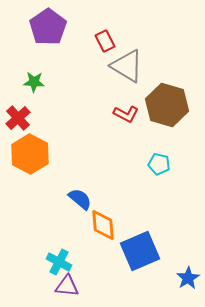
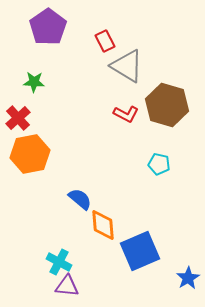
orange hexagon: rotated 21 degrees clockwise
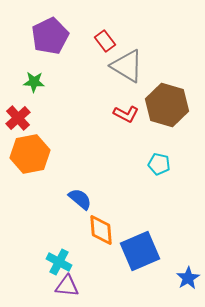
purple pentagon: moved 2 px right, 9 px down; rotated 9 degrees clockwise
red rectangle: rotated 10 degrees counterclockwise
orange diamond: moved 2 px left, 5 px down
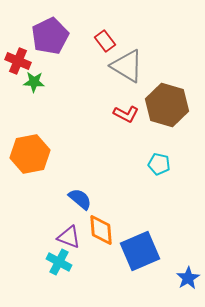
red cross: moved 57 px up; rotated 25 degrees counterclockwise
purple triangle: moved 2 px right, 49 px up; rotated 15 degrees clockwise
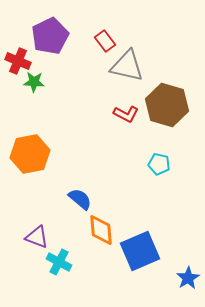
gray triangle: rotated 18 degrees counterclockwise
purple triangle: moved 32 px left
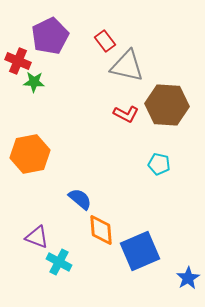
brown hexagon: rotated 12 degrees counterclockwise
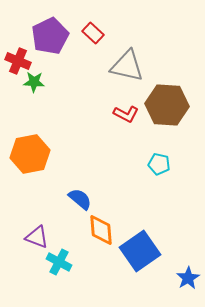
red rectangle: moved 12 px left, 8 px up; rotated 10 degrees counterclockwise
blue square: rotated 12 degrees counterclockwise
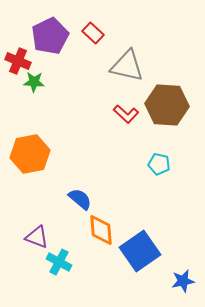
red L-shape: rotated 15 degrees clockwise
blue star: moved 5 px left, 3 px down; rotated 20 degrees clockwise
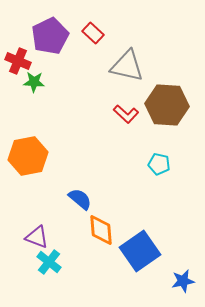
orange hexagon: moved 2 px left, 2 px down
cyan cross: moved 10 px left; rotated 10 degrees clockwise
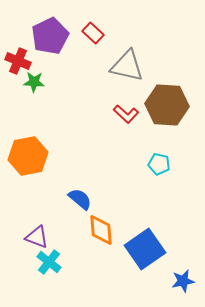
blue square: moved 5 px right, 2 px up
